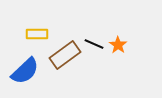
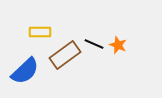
yellow rectangle: moved 3 px right, 2 px up
orange star: rotated 12 degrees counterclockwise
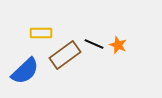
yellow rectangle: moved 1 px right, 1 px down
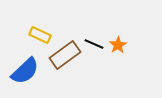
yellow rectangle: moved 1 px left, 2 px down; rotated 25 degrees clockwise
orange star: rotated 18 degrees clockwise
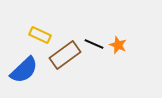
orange star: rotated 18 degrees counterclockwise
blue semicircle: moved 1 px left, 1 px up
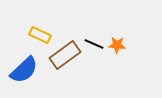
orange star: moved 1 px left; rotated 18 degrees counterclockwise
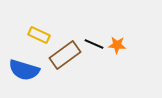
yellow rectangle: moved 1 px left
blue semicircle: rotated 60 degrees clockwise
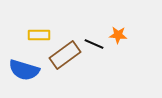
yellow rectangle: rotated 25 degrees counterclockwise
orange star: moved 1 px right, 10 px up
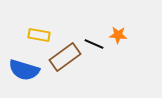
yellow rectangle: rotated 10 degrees clockwise
brown rectangle: moved 2 px down
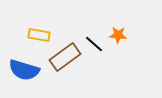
black line: rotated 18 degrees clockwise
